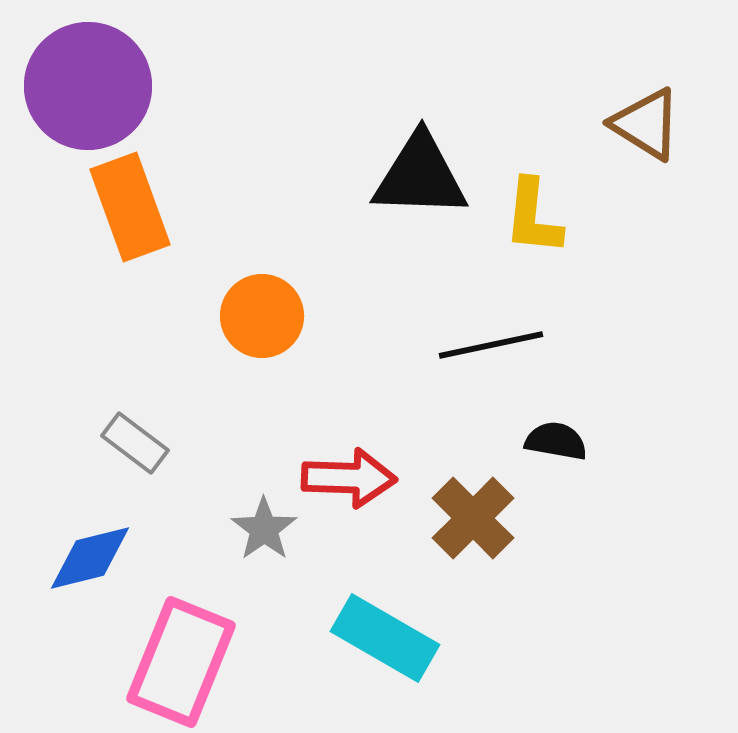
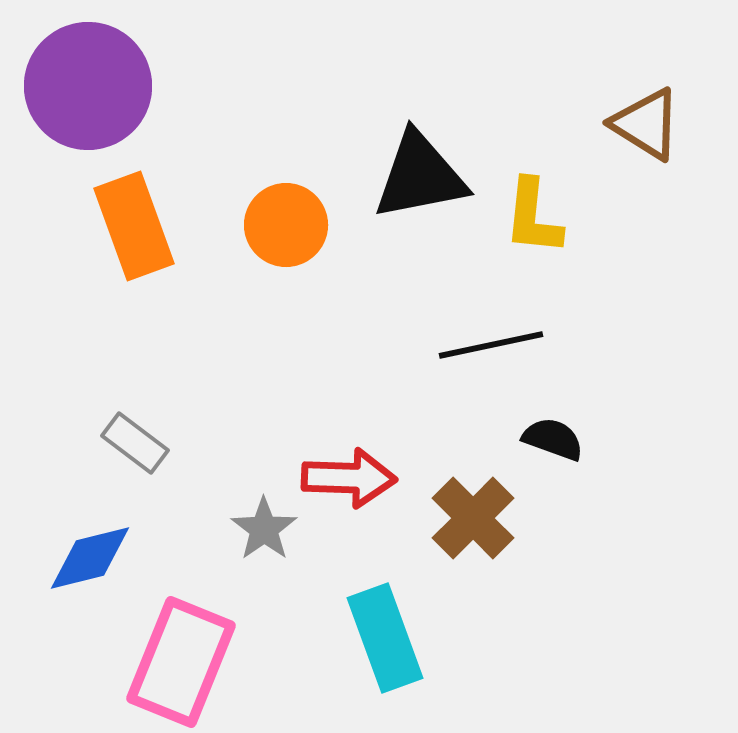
black triangle: rotated 13 degrees counterclockwise
orange rectangle: moved 4 px right, 19 px down
orange circle: moved 24 px right, 91 px up
black semicircle: moved 3 px left, 2 px up; rotated 10 degrees clockwise
cyan rectangle: rotated 40 degrees clockwise
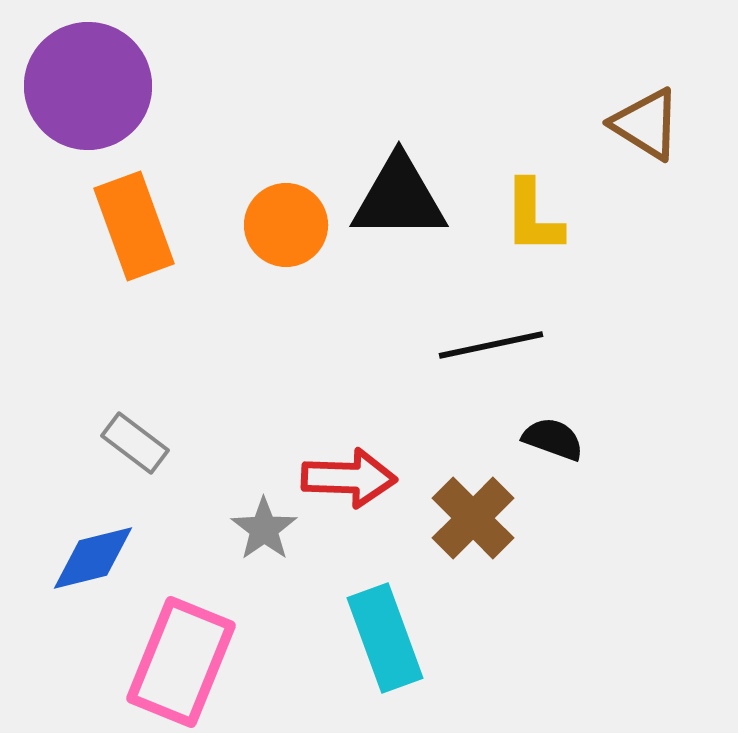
black triangle: moved 21 px left, 22 px down; rotated 11 degrees clockwise
yellow L-shape: rotated 6 degrees counterclockwise
blue diamond: moved 3 px right
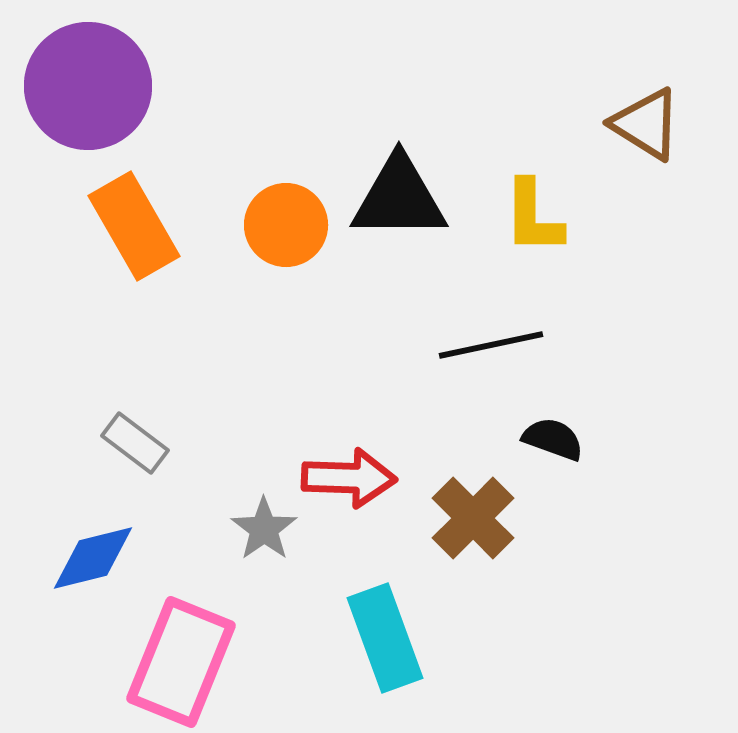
orange rectangle: rotated 10 degrees counterclockwise
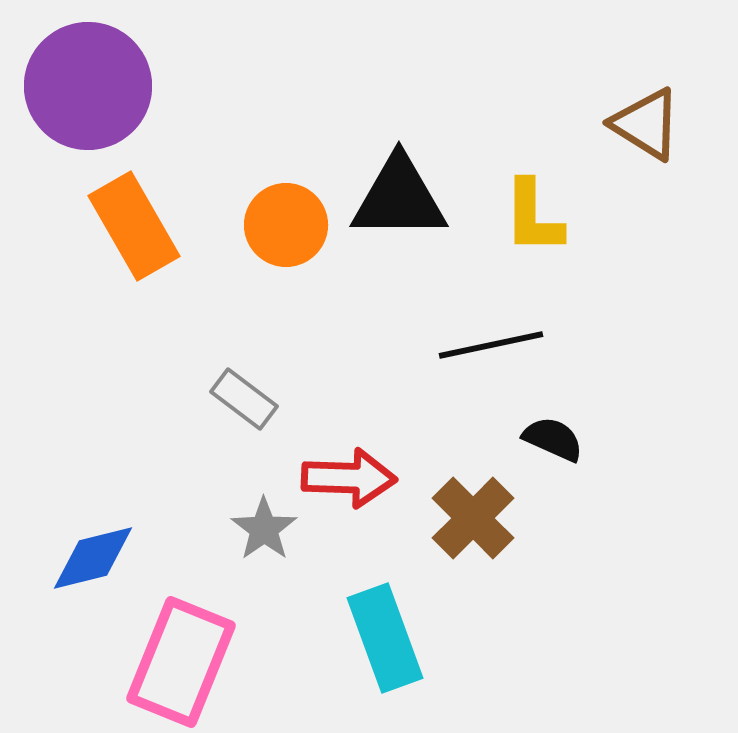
black semicircle: rotated 4 degrees clockwise
gray rectangle: moved 109 px right, 44 px up
